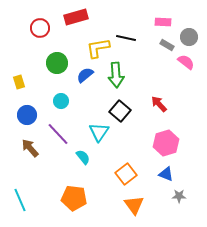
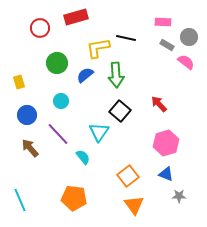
orange square: moved 2 px right, 2 px down
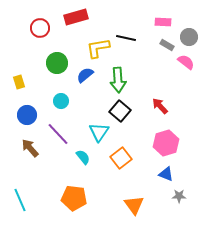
green arrow: moved 2 px right, 5 px down
red arrow: moved 1 px right, 2 px down
orange square: moved 7 px left, 18 px up
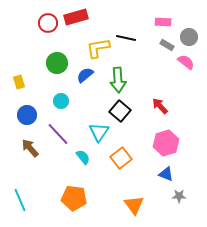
red circle: moved 8 px right, 5 px up
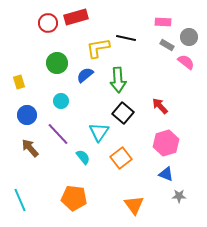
black square: moved 3 px right, 2 px down
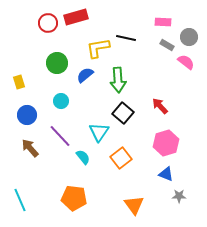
purple line: moved 2 px right, 2 px down
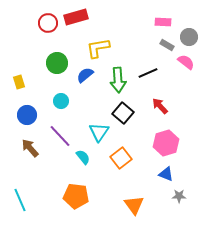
black line: moved 22 px right, 35 px down; rotated 36 degrees counterclockwise
orange pentagon: moved 2 px right, 2 px up
